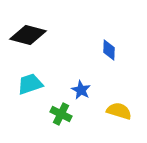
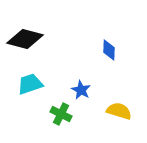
black diamond: moved 3 px left, 4 px down
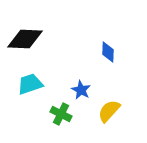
black diamond: rotated 12 degrees counterclockwise
blue diamond: moved 1 px left, 2 px down
yellow semicircle: moved 10 px left; rotated 65 degrees counterclockwise
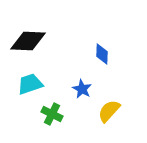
black diamond: moved 3 px right, 2 px down
blue diamond: moved 6 px left, 2 px down
blue star: moved 1 px right, 1 px up
green cross: moved 9 px left
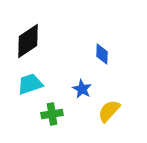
black diamond: rotated 36 degrees counterclockwise
green cross: rotated 35 degrees counterclockwise
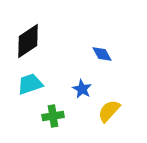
blue diamond: rotated 30 degrees counterclockwise
green cross: moved 1 px right, 2 px down
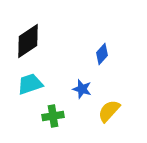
blue diamond: rotated 70 degrees clockwise
blue star: rotated 12 degrees counterclockwise
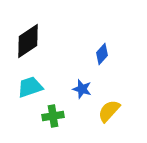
cyan trapezoid: moved 3 px down
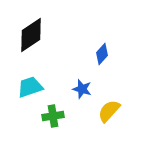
black diamond: moved 3 px right, 6 px up
